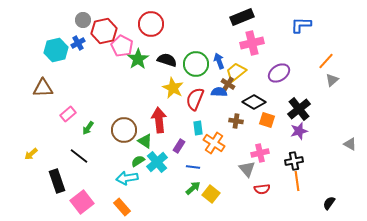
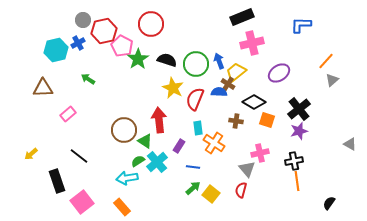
green arrow at (88, 128): moved 49 px up; rotated 88 degrees clockwise
red semicircle at (262, 189): moved 21 px left, 1 px down; rotated 112 degrees clockwise
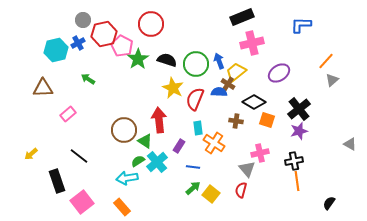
red hexagon at (104, 31): moved 3 px down
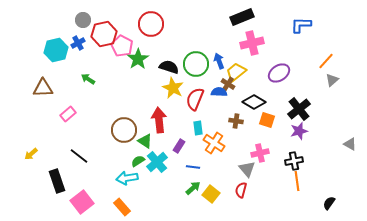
black semicircle at (167, 60): moved 2 px right, 7 px down
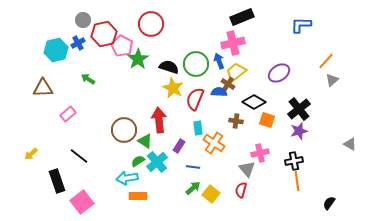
pink cross at (252, 43): moved 19 px left
orange rectangle at (122, 207): moved 16 px right, 11 px up; rotated 48 degrees counterclockwise
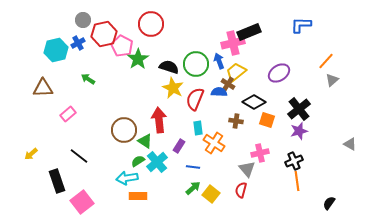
black rectangle at (242, 17): moved 7 px right, 15 px down
black cross at (294, 161): rotated 12 degrees counterclockwise
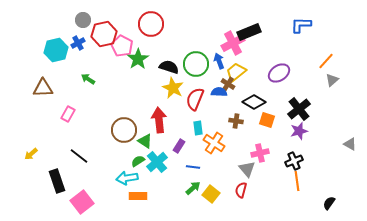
pink cross at (233, 43): rotated 15 degrees counterclockwise
pink rectangle at (68, 114): rotated 21 degrees counterclockwise
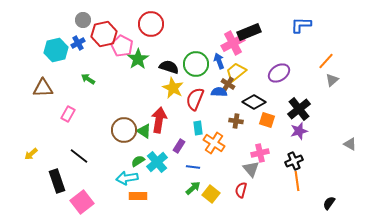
red arrow at (159, 120): rotated 15 degrees clockwise
green triangle at (145, 141): moved 1 px left, 10 px up
gray triangle at (247, 169): moved 4 px right
